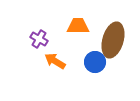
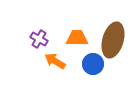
orange trapezoid: moved 1 px left, 12 px down
blue circle: moved 2 px left, 2 px down
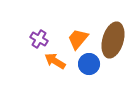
orange trapezoid: moved 1 px right, 1 px down; rotated 50 degrees counterclockwise
blue circle: moved 4 px left
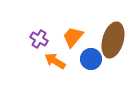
orange trapezoid: moved 5 px left, 2 px up
blue circle: moved 2 px right, 5 px up
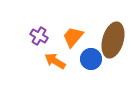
purple cross: moved 3 px up
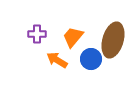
purple cross: moved 2 px left, 2 px up; rotated 30 degrees counterclockwise
orange arrow: moved 2 px right, 1 px up
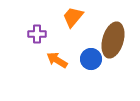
orange trapezoid: moved 20 px up
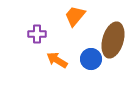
orange trapezoid: moved 2 px right, 1 px up
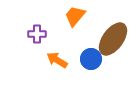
brown ellipse: moved 1 px up; rotated 20 degrees clockwise
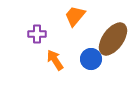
orange arrow: moved 2 px left; rotated 25 degrees clockwise
